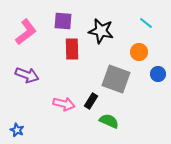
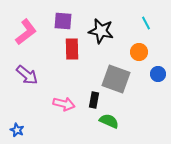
cyan line: rotated 24 degrees clockwise
purple arrow: rotated 20 degrees clockwise
black rectangle: moved 3 px right, 1 px up; rotated 21 degrees counterclockwise
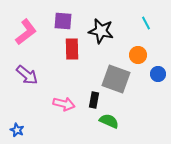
orange circle: moved 1 px left, 3 px down
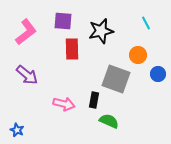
black star: rotated 25 degrees counterclockwise
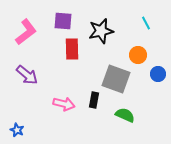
green semicircle: moved 16 px right, 6 px up
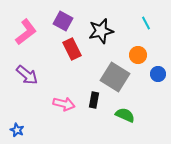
purple square: rotated 24 degrees clockwise
red rectangle: rotated 25 degrees counterclockwise
gray square: moved 1 px left, 2 px up; rotated 12 degrees clockwise
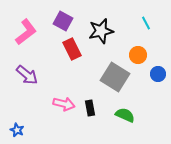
black rectangle: moved 4 px left, 8 px down; rotated 21 degrees counterclockwise
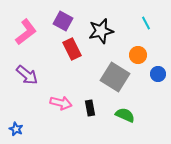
pink arrow: moved 3 px left, 1 px up
blue star: moved 1 px left, 1 px up
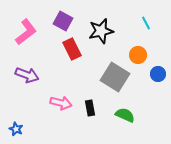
purple arrow: rotated 20 degrees counterclockwise
